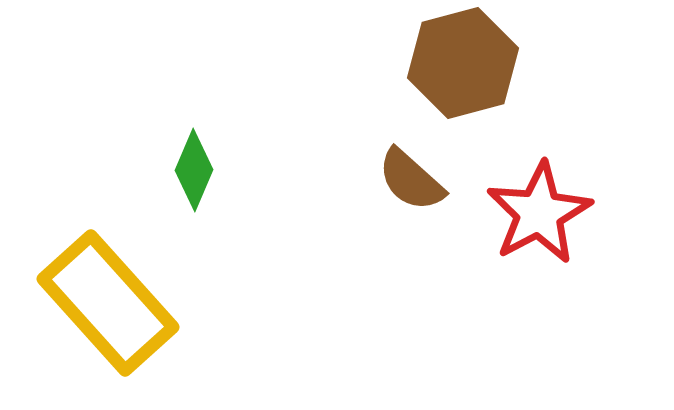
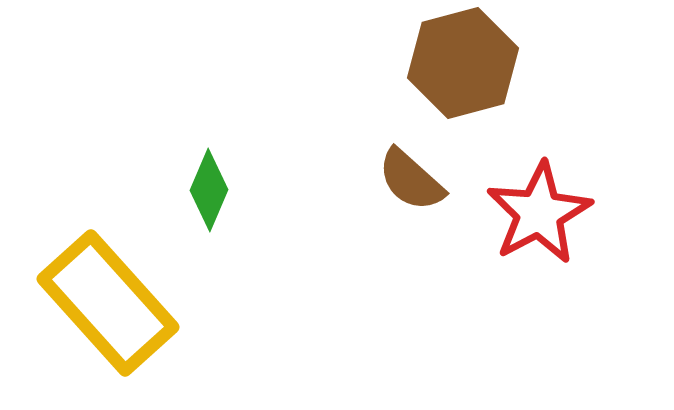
green diamond: moved 15 px right, 20 px down
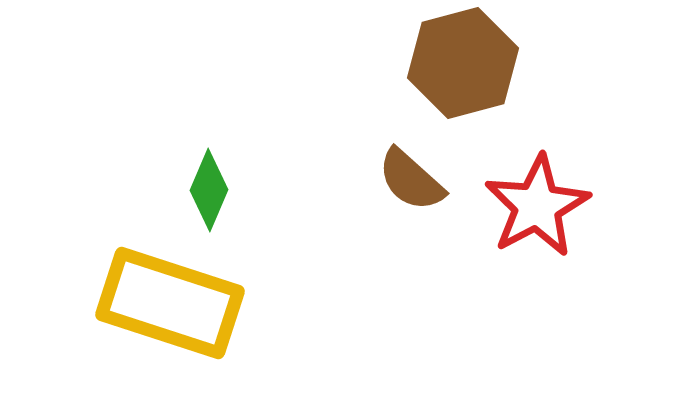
red star: moved 2 px left, 7 px up
yellow rectangle: moved 62 px right; rotated 30 degrees counterclockwise
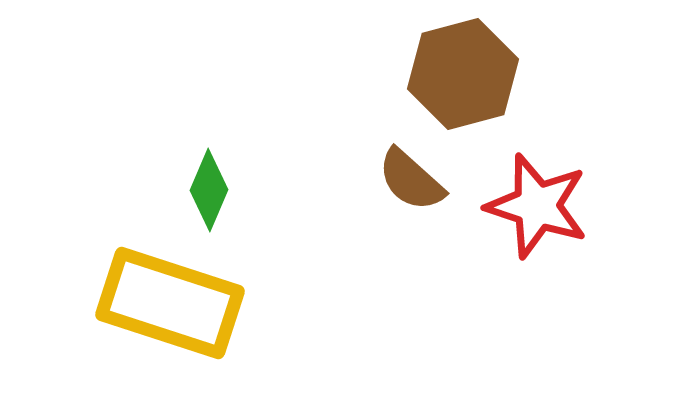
brown hexagon: moved 11 px down
red star: rotated 26 degrees counterclockwise
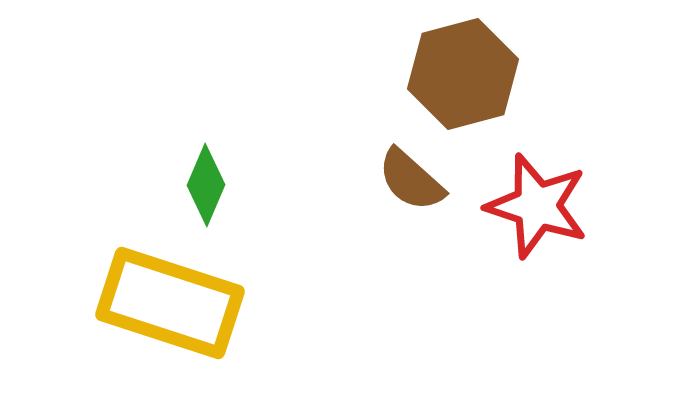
green diamond: moved 3 px left, 5 px up
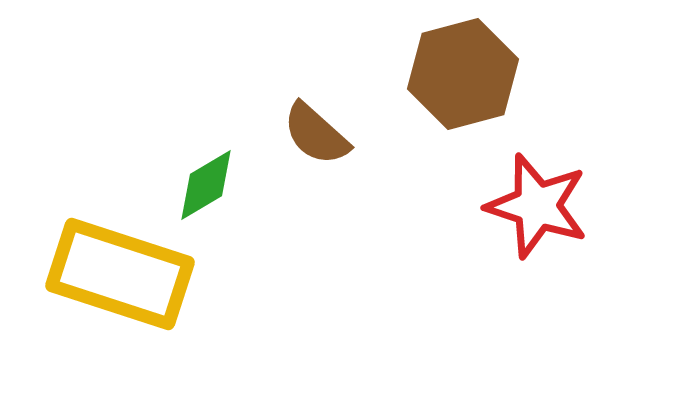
brown semicircle: moved 95 px left, 46 px up
green diamond: rotated 36 degrees clockwise
yellow rectangle: moved 50 px left, 29 px up
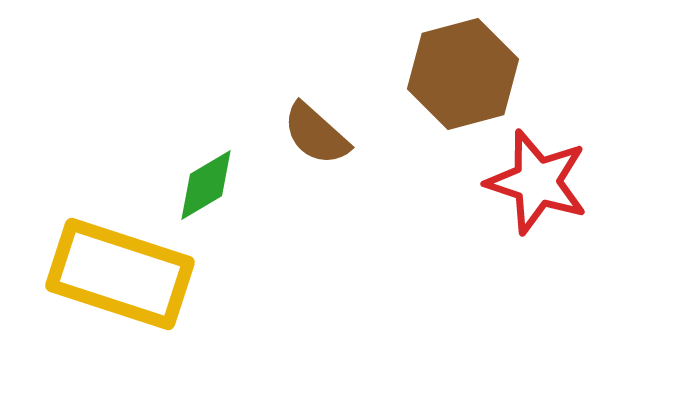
red star: moved 24 px up
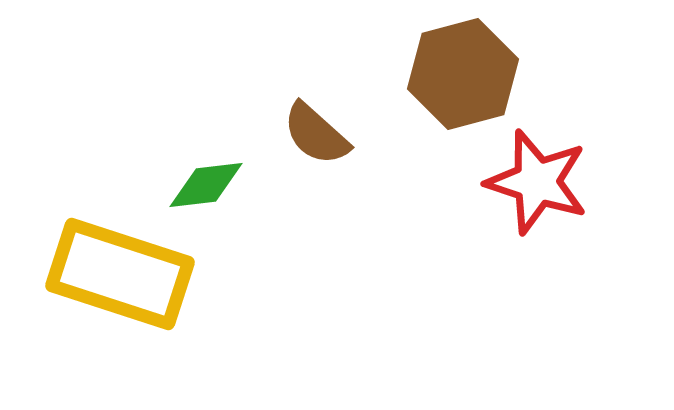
green diamond: rotated 24 degrees clockwise
